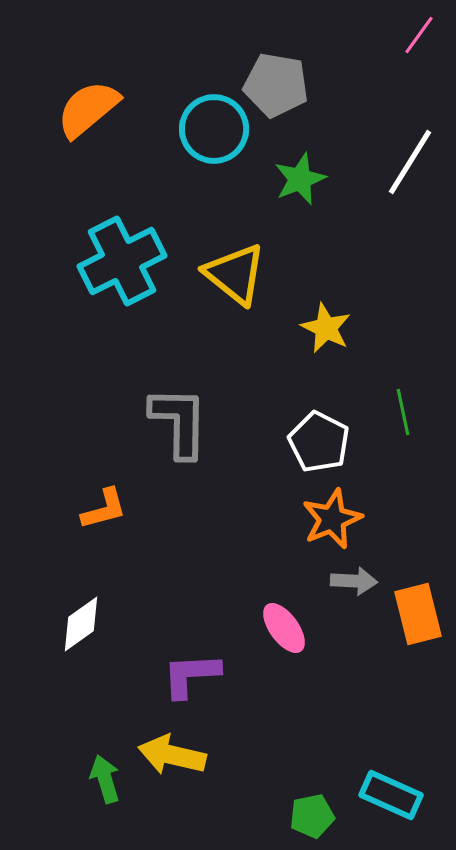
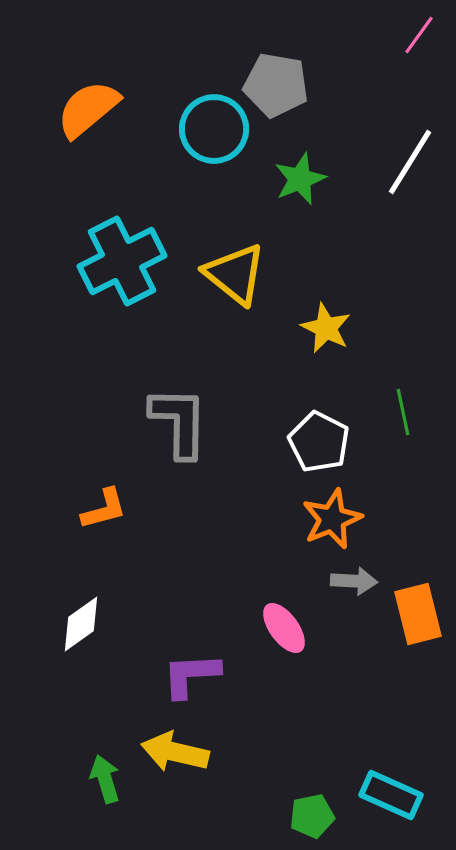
yellow arrow: moved 3 px right, 3 px up
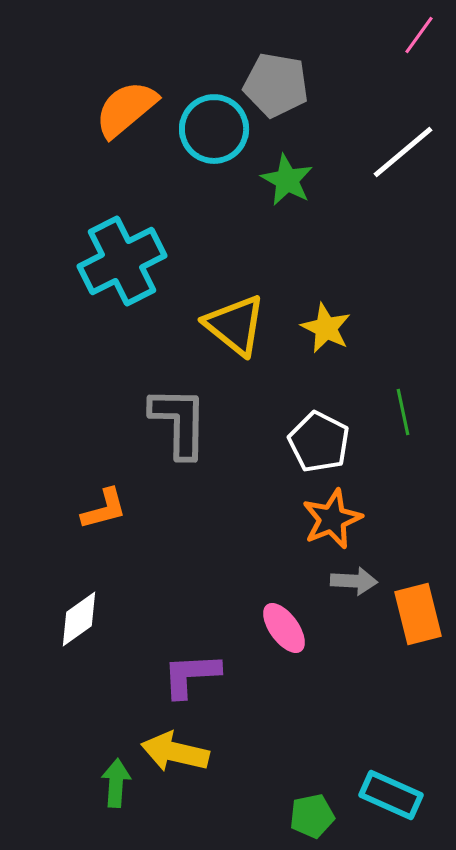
orange semicircle: moved 38 px right
white line: moved 7 px left, 10 px up; rotated 18 degrees clockwise
green star: moved 13 px left, 1 px down; rotated 22 degrees counterclockwise
yellow triangle: moved 51 px down
white diamond: moved 2 px left, 5 px up
green arrow: moved 11 px right, 4 px down; rotated 21 degrees clockwise
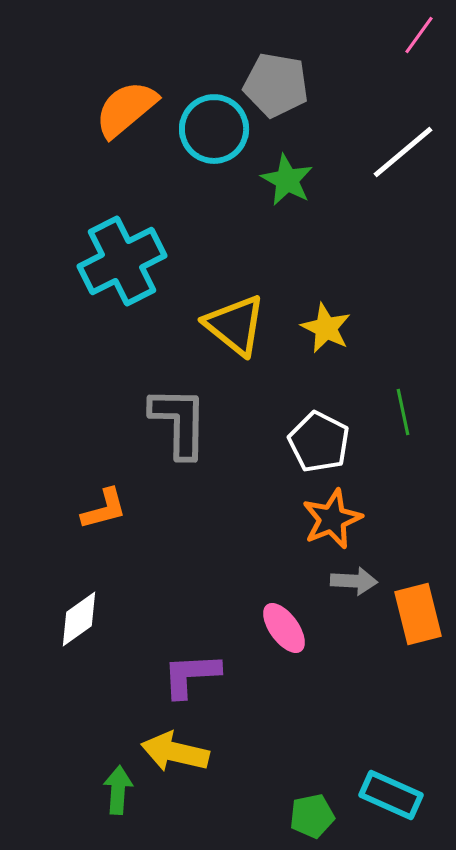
green arrow: moved 2 px right, 7 px down
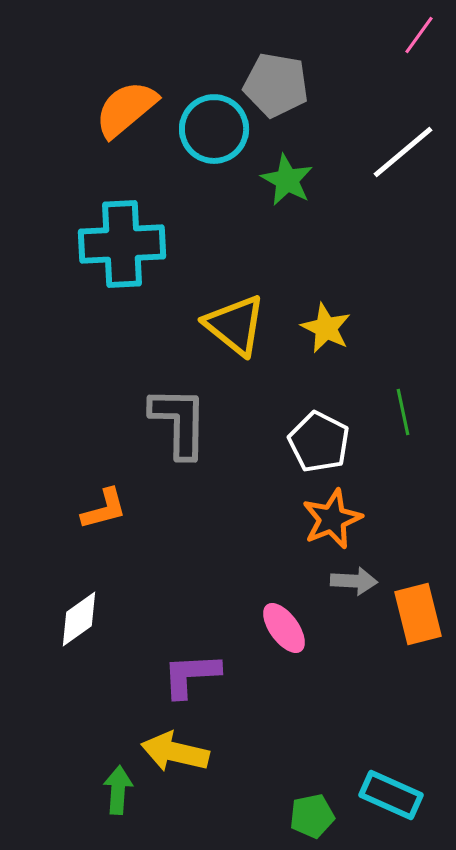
cyan cross: moved 17 px up; rotated 24 degrees clockwise
